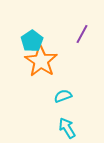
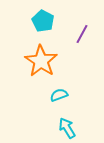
cyan pentagon: moved 11 px right, 20 px up; rotated 10 degrees counterclockwise
cyan semicircle: moved 4 px left, 1 px up
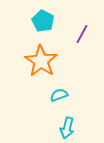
cyan arrow: rotated 135 degrees counterclockwise
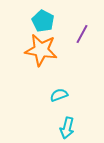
orange star: moved 11 px up; rotated 24 degrees counterclockwise
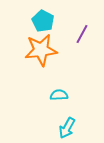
orange star: rotated 16 degrees counterclockwise
cyan semicircle: rotated 18 degrees clockwise
cyan arrow: rotated 15 degrees clockwise
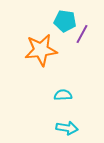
cyan pentagon: moved 22 px right; rotated 20 degrees counterclockwise
cyan semicircle: moved 4 px right
cyan arrow: rotated 110 degrees counterclockwise
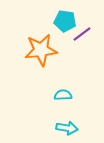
purple line: rotated 24 degrees clockwise
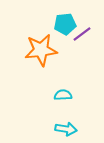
cyan pentagon: moved 3 px down; rotated 15 degrees counterclockwise
cyan arrow: moved 1 px left, 1 px down
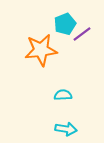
cyan pentagon: rotated 15 degrees counterclockwise
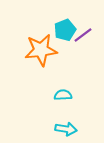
cyan pentagon: moved 6 px down
purple line: moved 1 px right, 1 px down
